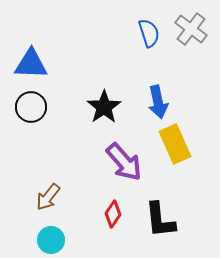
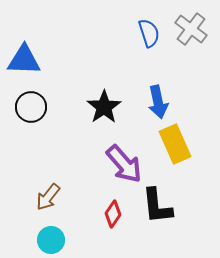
blue triangle: moved 7 px left, 4 px up
purple arrow: moved 2 px down
black L-shape: moved 3 px left, 14 px up
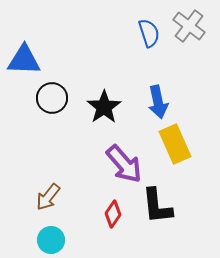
gray cross: moved 2 px left, 3 px up
black circle: moved 21 px right, 9 px up
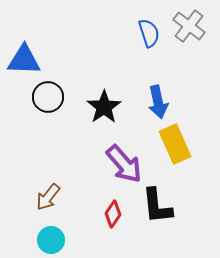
black circle: moved 4 px left, 1 px up
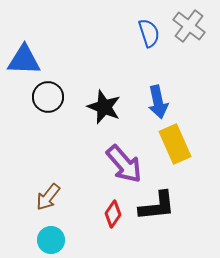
black star: rotated 16 degrees counterclockwise
black L-shape: rotated 90 degrees counterclockwise
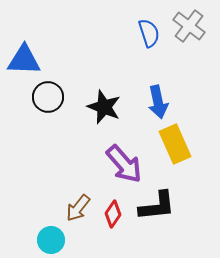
brown arrow: moved 30 px right, 11 px down
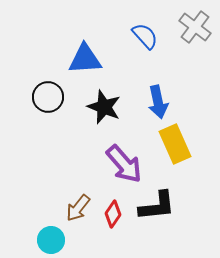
gray cross: moved 6 px right, 1 px down
blue semicircle: moved 4 px left, 3 px down; rotated 24 degrees counterclockwise
blue triangle: moved 61 px right, 1 px up; rotated 6 degrees counterclockwise
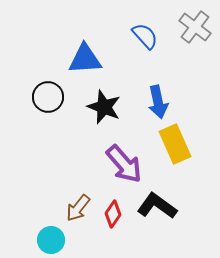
black L-shape: rotated 138 degrees counterclockwise
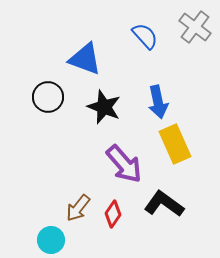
blue triangle: rotated 24 degrees clockwise
black L-shape: moved 7 px right, 2 px up
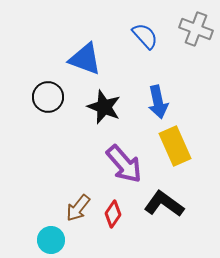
gray cross: moved 1 px right, 2 px down; rotated 16 degrees counterclockwise
yellow rectangle: moved 2 px down
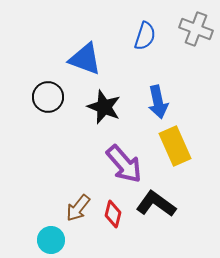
blue semicircle: rotated 60 degrees clockwise
black L-shape: moved 8 px left
red diamond: rotated 20 degrees counterclockwise
